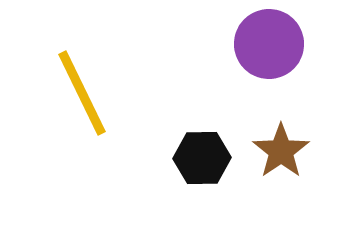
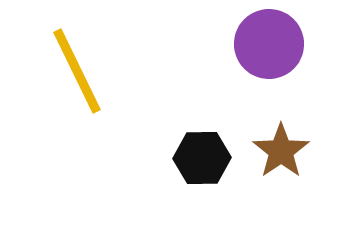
yellow line: moved 5 px left, 22 px up
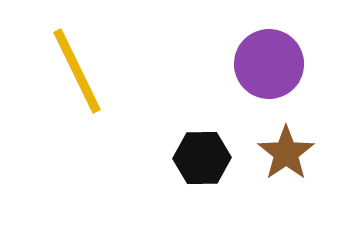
purple circle: moved 20 px down
brown star: moved 5 px right, 2 px down
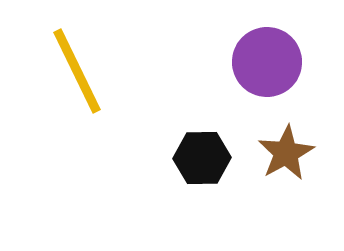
purple circle: moved 2 px left, 2 px up
brown star: rotated 6 degrees clockwise
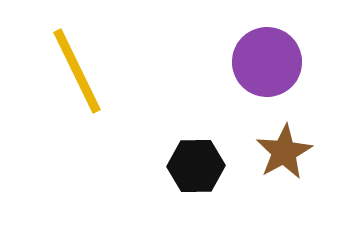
brown star: moved 2 px left, 1 px up
black hexagon: moved 6 px left, 8 px down
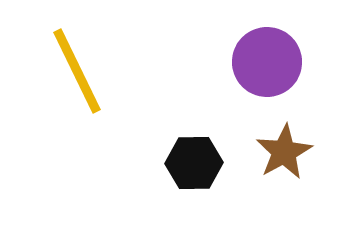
black hexagon: moved 2 px left, 3 px up
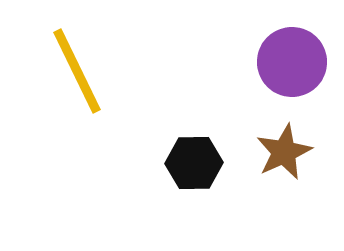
purple circle: moved 25 px right
brown star: rotated 4 degrees clockwise
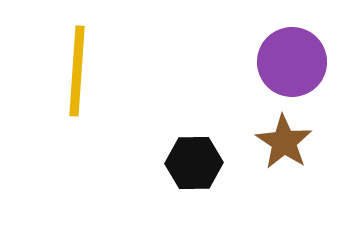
yellow line: rotated 30 degrees clockwise
brown star: moved 10 px up; rotated 14 degrees counterclockwise
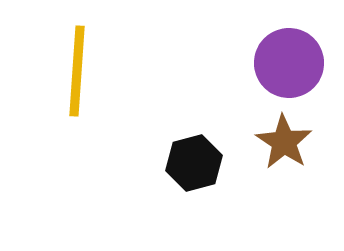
purple circle: moved 3 px left, 1 px down
black hexagon: rotated 14 degrees counterclockwise
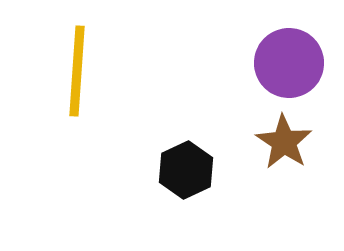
black hexagon: moved 8 px left, 7 px down; rotated 10 degrees counterclockwise
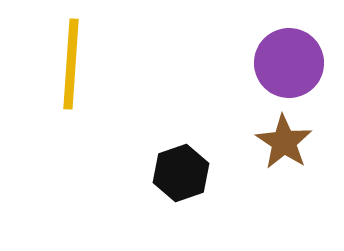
yellow line: moved 6 px left, 7 px up
black hexagon: moved 5 px left, 3 px down; rotated 6 degrees clockwise
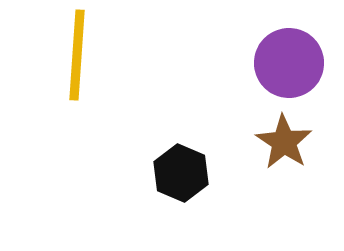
yellow line: moved 6 px right, 9 px up
black hexagon: rotated 18 degrees counterclockwise
